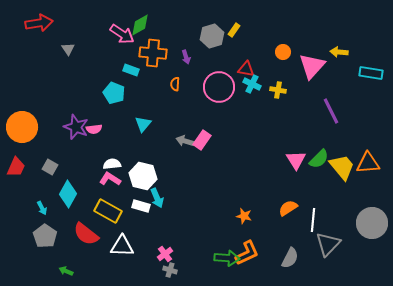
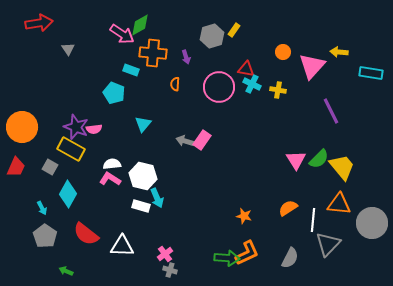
orange triangle at (368, 163): moved 29 px left, 41 px down; rotated 10 degrees clockwise
yellow rectangle at (108, 211): moved 37 px left, 62 px up
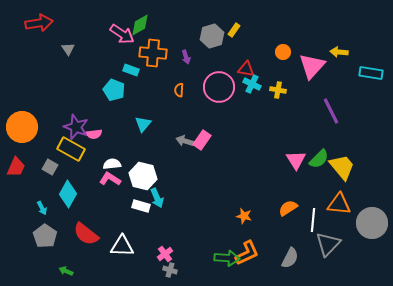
orange semicircle at (175, 84): moved 4 px right, 6 px down
cyan pentagon at (114, 93): moved 3 px up
pink semicircle at (94, 129): moved 5 px down
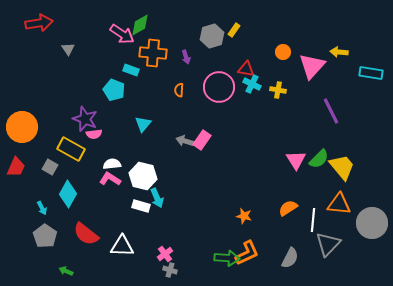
purple star at (76, 127): moved 9 px right, 8 px up
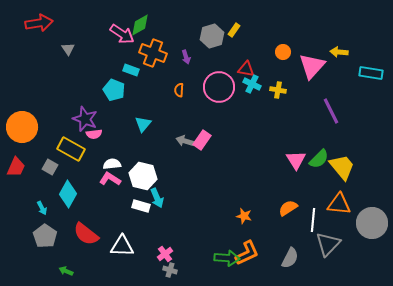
orange cross at (153, 53): rotated 16 degrees clockwise
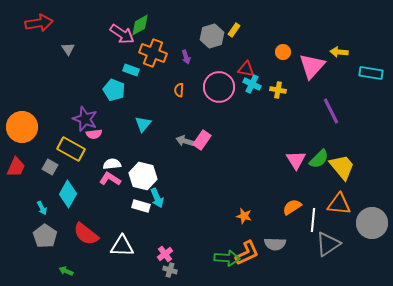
orange semicircle at (288, 208): moved 4 px right, 1 px up
gray triangle at (328, 244): rotated 12 degrees clockwise
gray semicircle at (290, 258): moved 15 px left, 14 px up; rotated 65 degrees clockwise
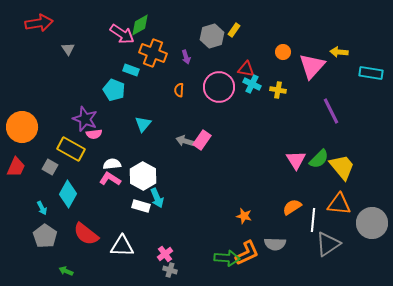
white hexagon at (143, 176): rotated 16 degrees clockwise
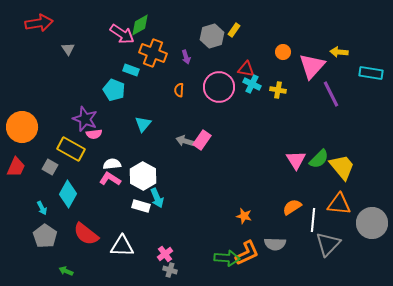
purple line at (331, 111): moved 17 px up
gray triangle at (328, 244): rotated 12 degrees counterclockwise
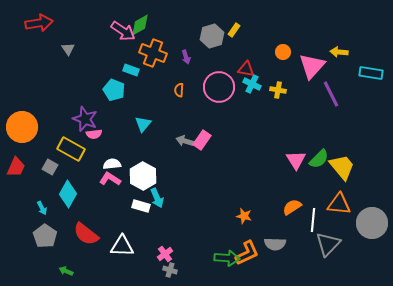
pink arrow at (122, 34): moved 1 px right, 3 px up
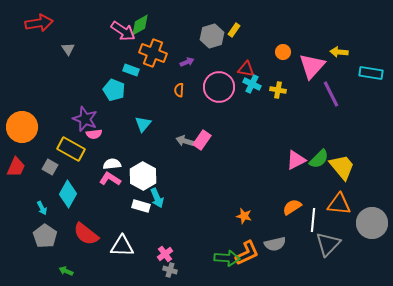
purple arrow at (186, 57): moved 1 px right, 5 px down; rotated 96 degrees counterclockwise
pink triangle at (296, 160): rotated 35 degrees clockwise
gray semicircle at (275, 244): rotated 15 degrees counterclockwise
